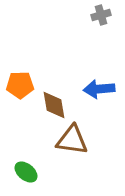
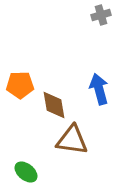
blue arrow: rotated 80 degrees clockwise
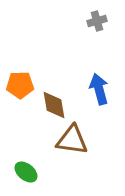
gray cross: moved 4 px left, 6 px down
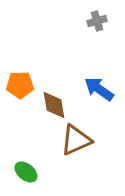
blue arrow: rotated 40 degrees counterclockwise
brown triangle: moved 4 px right; rotated 32 degrees counterclockwise
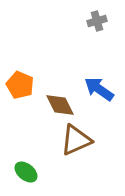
orange pentagon: rotated 24 degrees clockwise
brown diamond: moved 6 px right; rotated 16 degrees counterclockwise
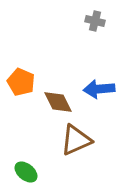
gray cross: moved 2 px left; rotated 30 degrees clockwise
orange pentagon: moved 1 px right, 3 px up
blue arrow: rotated 40 degrees counterclockwise
brown diamond: moved 2 px left, 3 px up
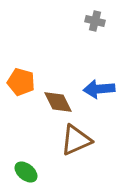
orange pentagon: rotated 8 degrees counterclockwise
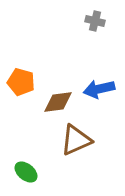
blue arrow: rotated 8 degrees counterclockwise
brown diamond: rotated 72 degrees counterclockwise
